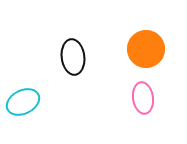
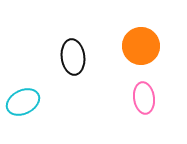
orange circle: moved 5 px left, 3 px up
pink ellipse: moved 1 px right
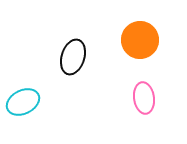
orange circle: moved 1 px left, 6 px up
black ellipse: rotated 24 degrees clockwise
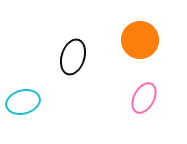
pink ellipse: rotated 36 degrees clockwise
cyan ellipse: rotated 12 degrees clockwise
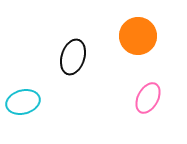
orange circle: moved 2 px left, 4 px up
pink ellipse: moved 4 px right
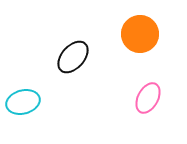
orange circle: moved 2 px right, 2 px up
black ellipse: rotated 24 degrees clockwise
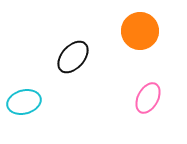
orange circle: moved 3 px up
cyan ellipse: moved 1 px right
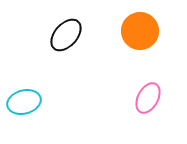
black ellipse: moved 7 px left, 22 px up
